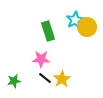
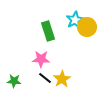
green star: rotated 16 degrees clockwise
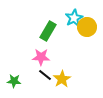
cyan star: moved 1 px left, 2 px up
green rectangle: rotated 48 degrees clockwise
pink star: moved 2 px up
black line: moved 3 px up
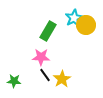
yellow circle: moved 1 px left, 2 px up
black line: rotated 16 degrees clockwise
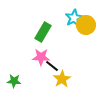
green rectangle: moved 5 px left, 1 px down
black line: moved 7 px right, 9 px up; rotated 16 degrees counterclockwise
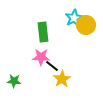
green rectangle: rotated 36 degrees counterclockwise
